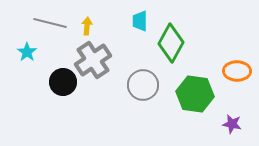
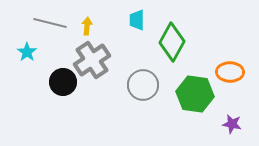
cyan trapezoid: moved 3 px left, 1 px up
green diamond: moved 1 px right, 1 px up
gray cross: moved 1 px left
orange ellipse: moved 7 px left, 1 px down
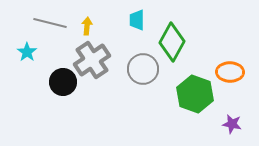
gray circle: moved 16 px up
green hexagon: rotated 12 degrees clockwise
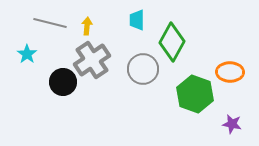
cyan star: moved 2 px down
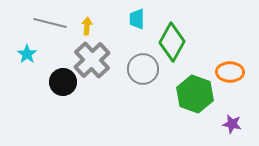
cyan trapezoid: moved 1 px up
gray cross: rotated 9 degrees counterclockwise
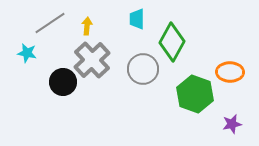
gray line: rotated 48 degrees counterclockwise
cyan star: moved 1 px up; rotated 24 degrees counterclockwise
purple star: rotated 24 degrees counterclockwise
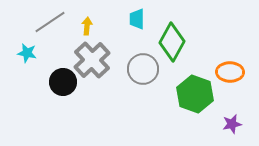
gray line: moved 1 px up
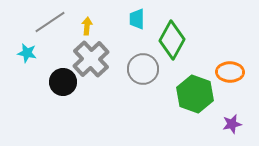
green diamond: moved 2 px up
gray cross: moved 1 px left, 1 px up
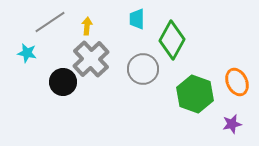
orange ellipse: moved 7 px right, 10 px down; rotated 64 degrees clockwise
